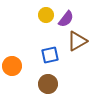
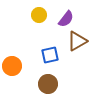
yellow circle: moved 7 px left
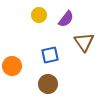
brown triangle: moved 7 px right, 1 px down; rotated 35 degrees counterclockwise
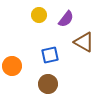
brown triangle: rotated 25 degrees counterclockwise
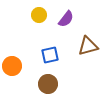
brown triangle: moved 4 px right, 4 px down; rotated 45 degrees counterclockwise
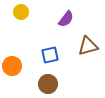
yellow circle: moved 18 px left, 3 px up
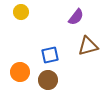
purple semicircle: moved 10 px right, 2 px up
orange circle: moved 8 px right, 6 px down
brown circle: moved 4 px up
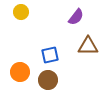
brown triangle: rotated 15 degrees clockwise
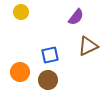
brown triangle: rotated 25 degrees counterclockwise
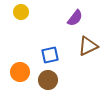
purple semicircle: moved 1 px left, 1 px down
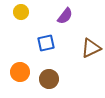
purple semicircle: moved 10 px left, 2 px up
brown triangle: moved 3 px right, 2 px down
blue square: moved 4 px left, 12 px up
brown circle: moved 1 px right, 1 px up
